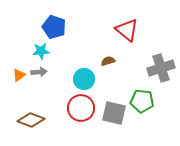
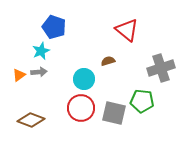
cyan star: rotated 18 degrees counterclockwise
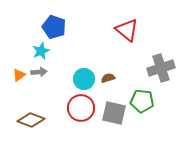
brown semicircle: moved 17 px down
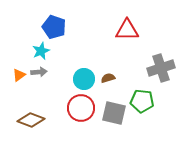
red triangle: rotated 40 degrees counterclockwise
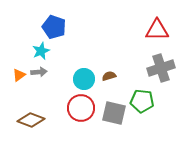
red triangle: moved 30 px right
brown semicircle: moved 1 px right, 2 px up
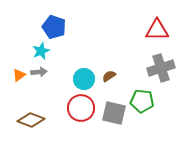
brown semicircle: rotated 16 degrees counterclockwise
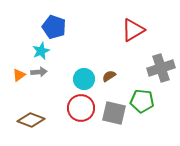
red triangle: moved 24 px left; rotated 30 degrees counterclockwise
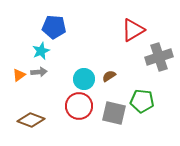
blue pentagon: rotated 15 degrees counterclockwise
gray cross: moved 2 px left, 11 px up
red circle: moved 2 px left, 2 px up
